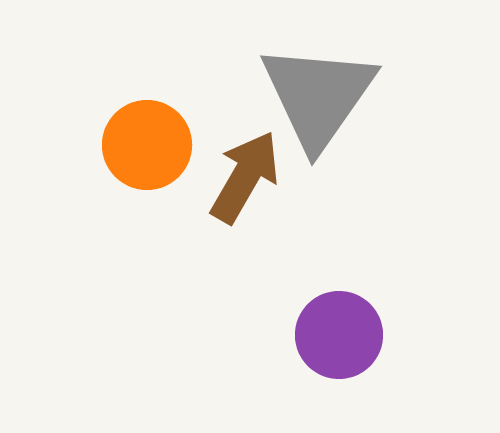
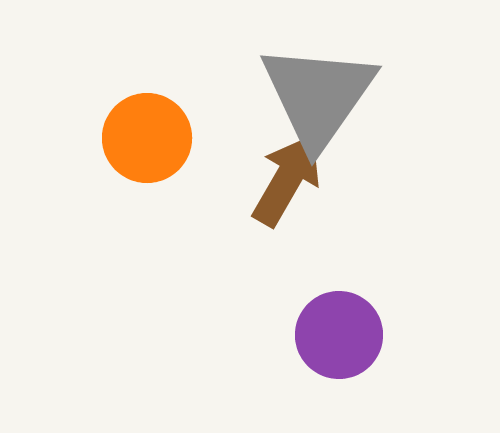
orange circle: moved 7 px up
brown arrow: moved 42 px right, 3 px down
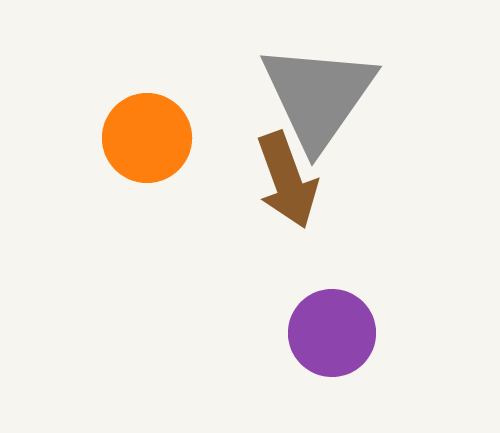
brown arrow: rotated 130 degrees clockwise
purple circle: moved 7 px left, 2 px up
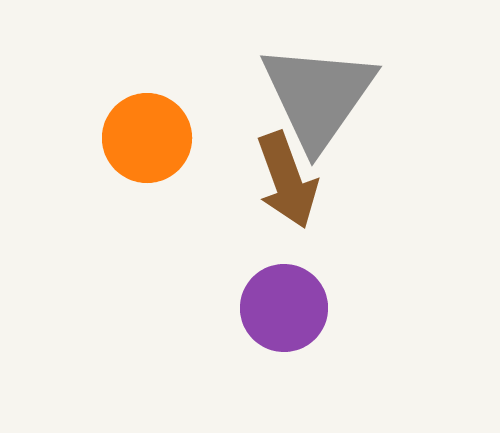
purple circle: moved 48 px left, 25 px up
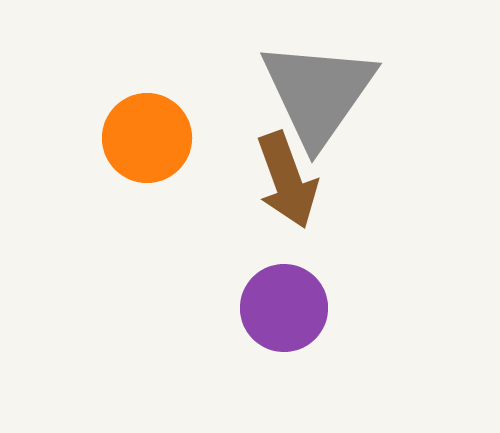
gray triangle: moved 3 px up
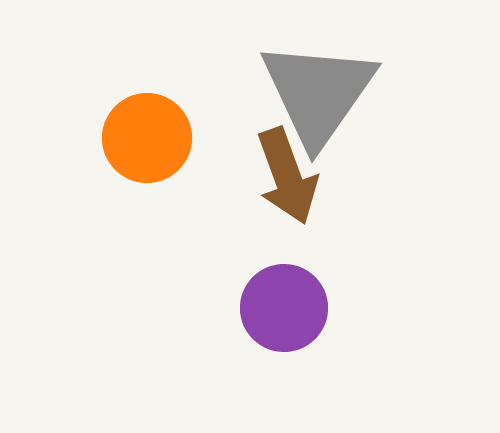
brown arrow: moved 4 px up
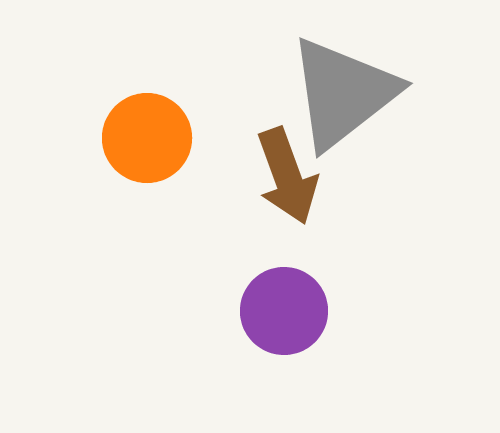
gray triangle: moved 25 px right; rotated 17 degrees clockwise
purple circle: moved 3 px down
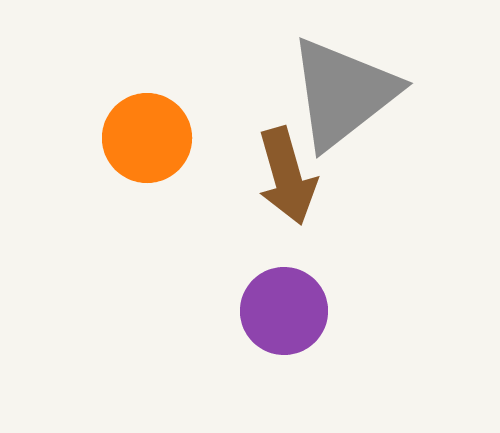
brown arrow: rotated 4 degrees clockwise
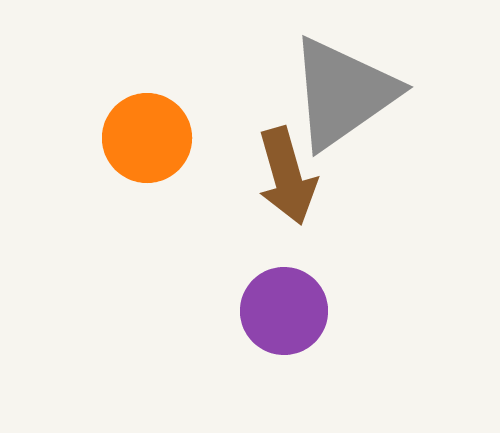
gray triangle: rotated 3 degrees clockwise
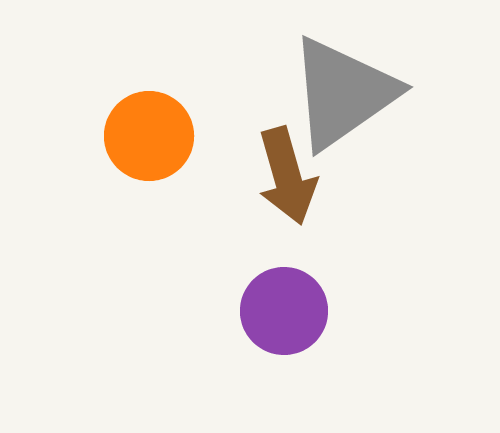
orange circle: moved 2 px right, 2 px up
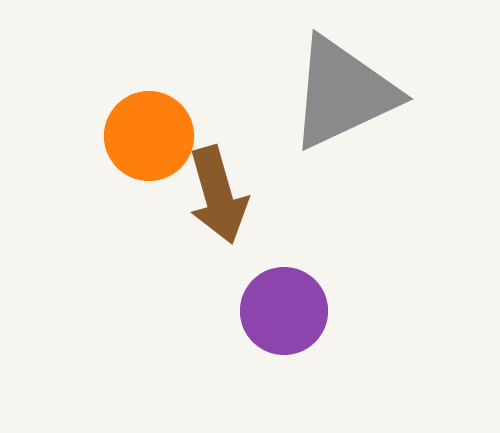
gray triangle: rotated 10 degrees clockwise
brown arrow: moved 69 px left, 19 px down
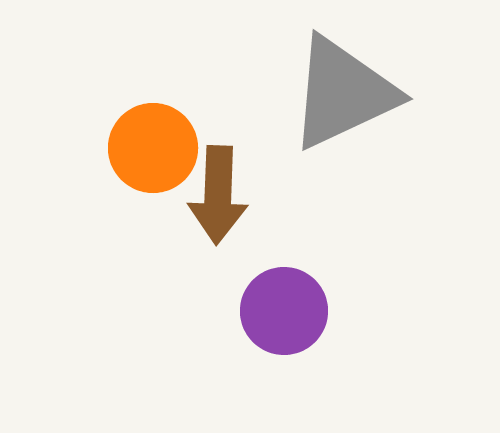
orange circle: moved 4 px right, 12 px down
brown arrow: rotated 18 degrees clockwise
